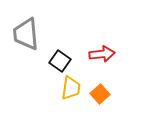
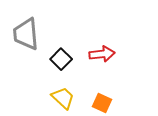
black square: moved 1 px right, 2 px up; rotated 10 degrees clockwise
yellow trapezoid: moved 8 px left, 10 px down; rotated 55 degrees counterclockwise
orange square: moved 2 px right, 9 px down; rotated 24 degrees counterclockwise
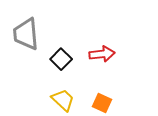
yellow trapezoid: moved 2 px down
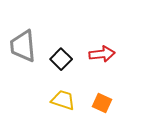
gray trapezoid: moved 3 px left, 12 px down
yellow trapezoid: rotated 25 degrees counterclockwise
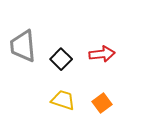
orange square: rotated 30 degrees clockwise
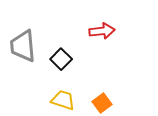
red arrow: moved 23 px up
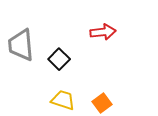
red arrow: moved 1 px right, 1 px down
gray trapezoid: moved 2 px left, 1 px up
black square: moved 2 px left
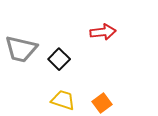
gray trapezoid: moved 4 px down; rotated 72 degrees counterclockwise
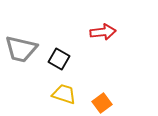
black square: rotated 15 degrees counterclockwise
yellow trapezoid: moved 1 px right, 6 px up
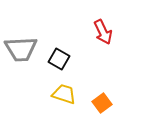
red arrow: rotated 70 degrees clockwise
gray trapezoid: rotated 16 degrees counterclockwise
